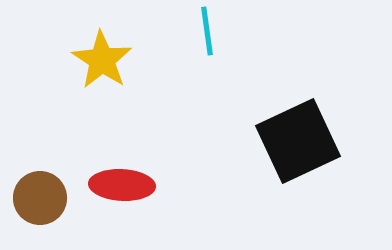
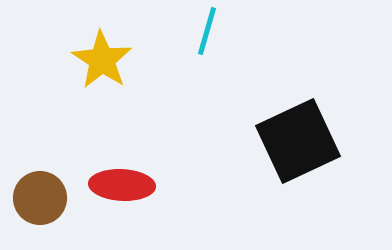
cyan line: rotated 24 degrees clockwise
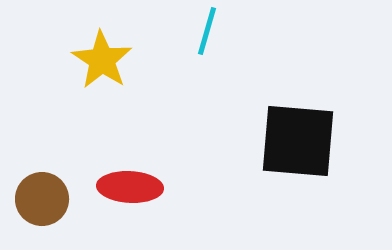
black square: rotated 30 degrees clockwise
red ellipse: moved 8 px right, 2 px down
brown circle: moved 2 px right, 1 px down
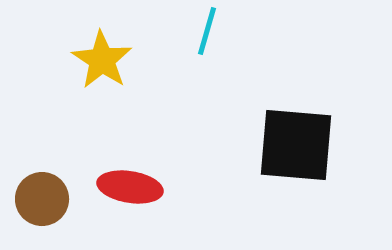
black square: moved 2 px left, 4 px down
red ellipse: rotated 6 degrees clockwise
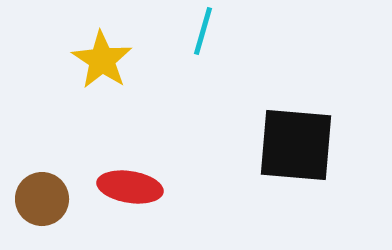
cyan line: moved 4 px left
